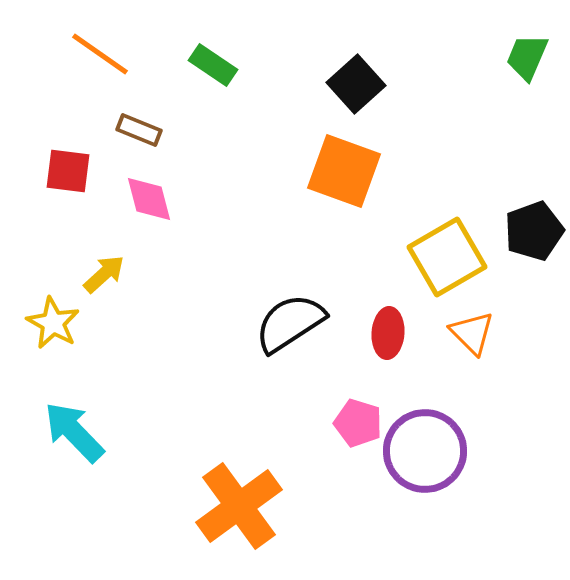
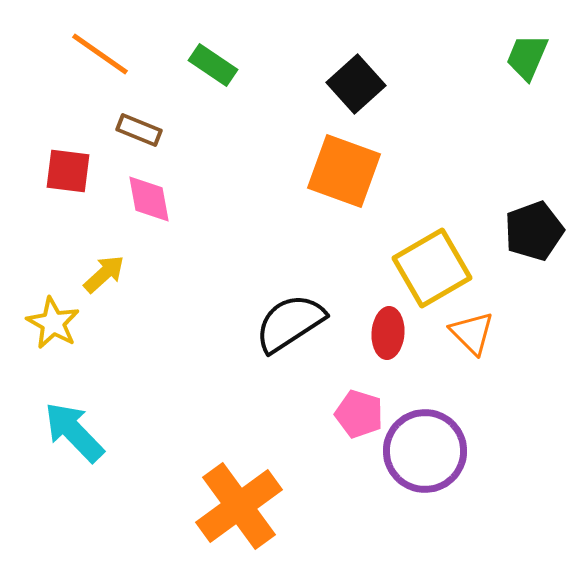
pink diamond: rotated 4 degrees clockwise
yellow square: moved 15 px left, 11 px down
pink pentagon: moved 1 px right, 9 px up
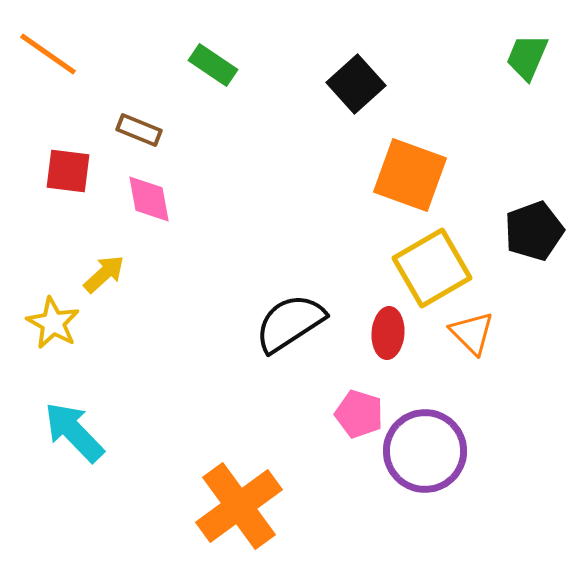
orange line: moved 52 px left
orange square: moved 66 px right, 4 px down
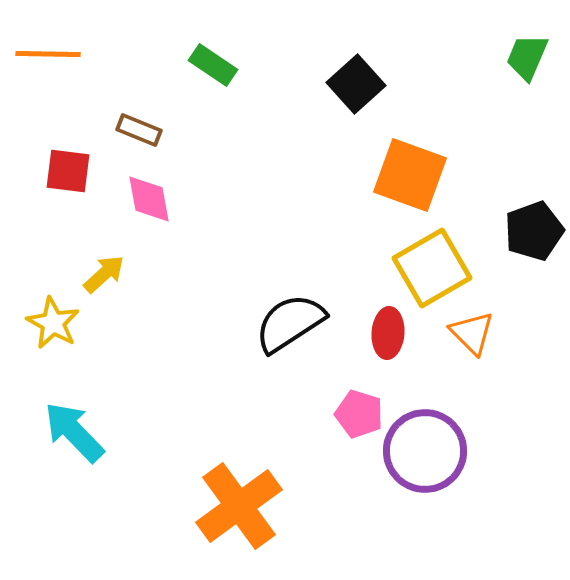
orange line: rotated 34 degrees counterclockwise
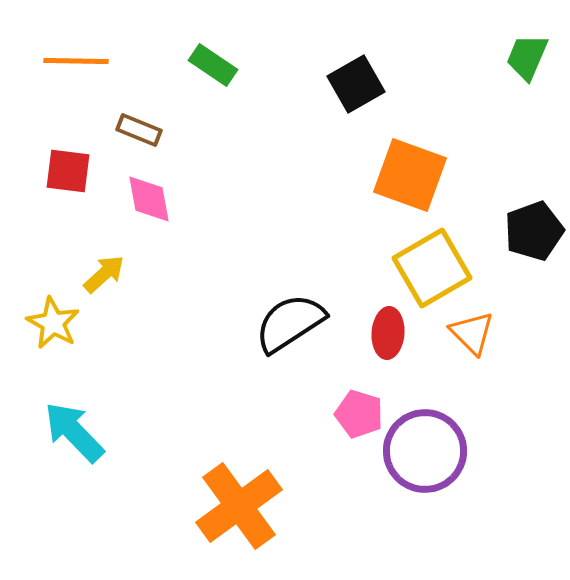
orange line: moved 28 px right, 7 px down
black square: rotated 12 degrees clockwise
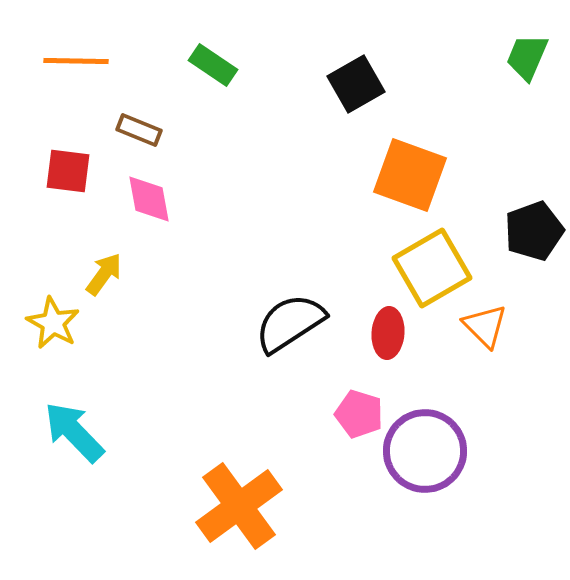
yellow arrow: rotated 12 degrees counterclockwise
orange triangle: moved 13 px right, 7 px up
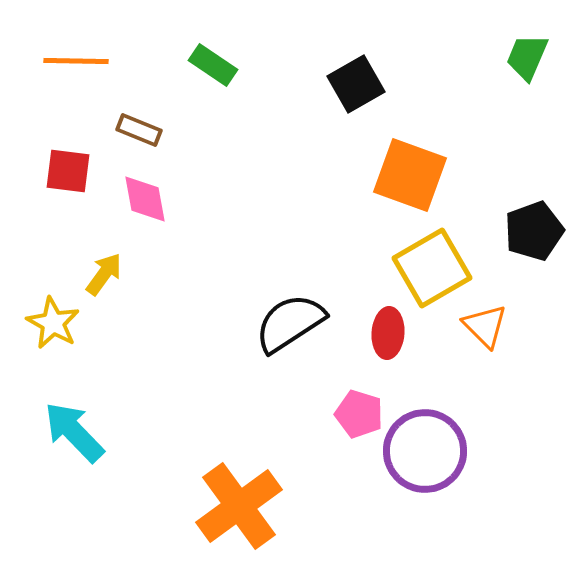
pink diamond: moved 4 px left
